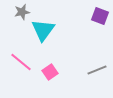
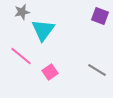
pink line: moved 6 px up
gray line: rotated 54 degrees clockwise
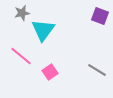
gray star: moved 1 px down
